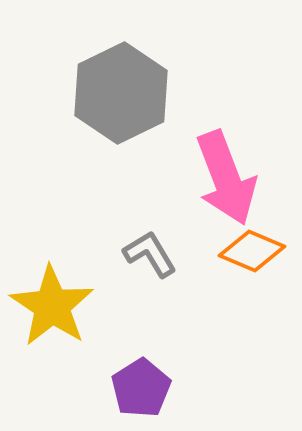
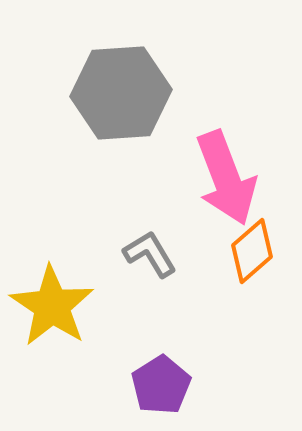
gray hexagon: rotated 22 degrees clockwise
orange diamond: rotated 64 degrees counterclockwise
purple pentagon: moved 20 px right, 3 px up
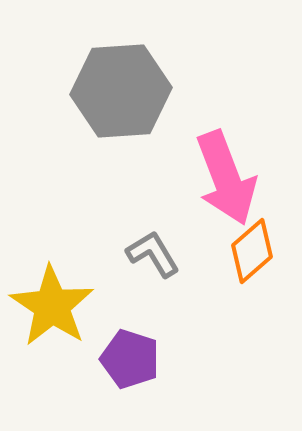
gray hexagon: moved 2 px up
gray L-shape: moved 3 px right
purple pentagon: moved 31 px left, 26 px up; rotated 22 degrees counterclockwise
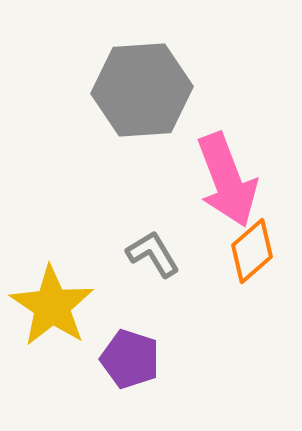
gray hexagon: moved 21 px right, 1 px up
pink arrow: moved 1 px right, 2 px down
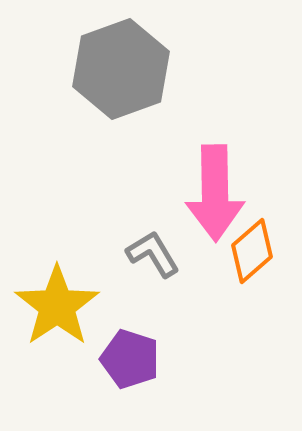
gray hexagon: moved 21 px left, 21 px up; rotated 16 degrees counterclockwise
pink arrow: moved 12 px left, 13 px down; rotated 20 degrees clockwise
yellow star: moved 5 px right; rotated 4 degrees clockwise
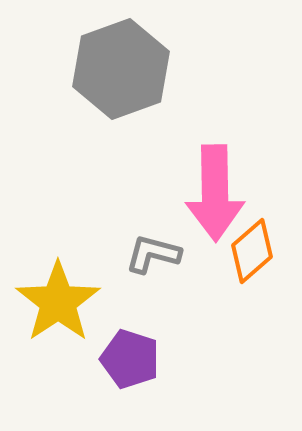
gray L-shape: rotated 44 degrees counterclockwise
yellow star: moved 1 px right, 4 px up
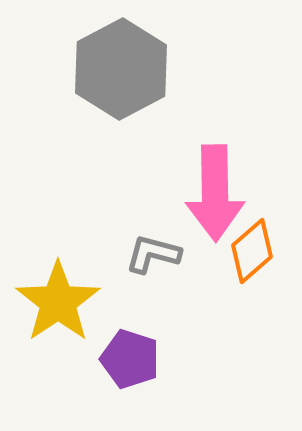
gray hexagon: rotated 8 degrees counterclockwise
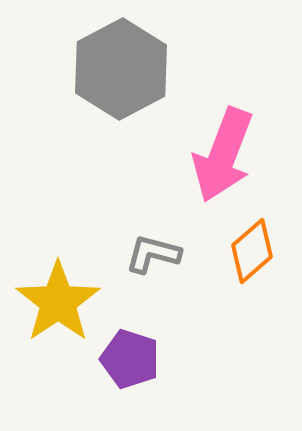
pink arrow: moved 8 px right, 38 px up; rotated 22 degrees clockwise
